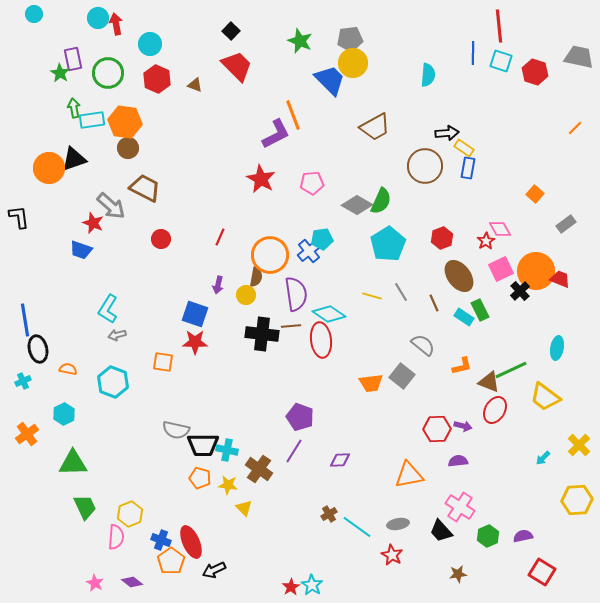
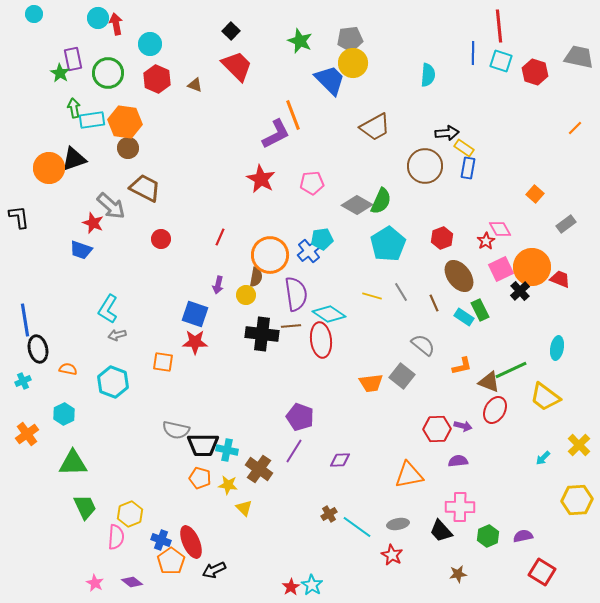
orange circle at (536, 271): moved 4 px left, 4 px up
pink cross at (460, 507): rotated 32 degrees counterclockwise
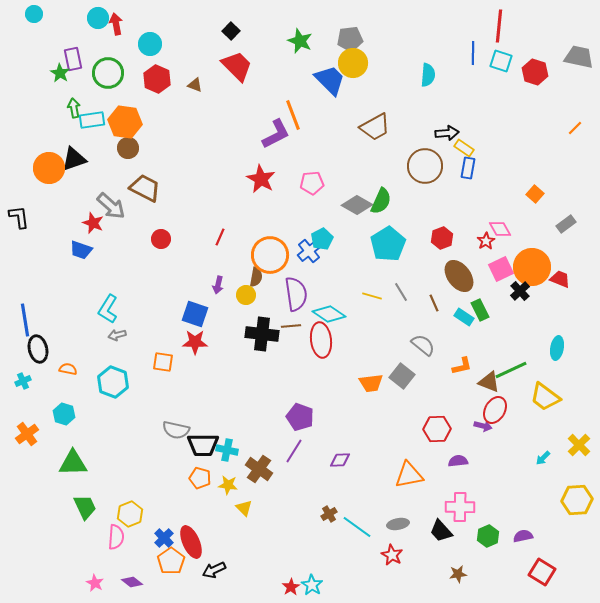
red line at (499, 26): rotated 12 degrees clockwise
cyan pentagon at (322, 239): rotated 20 degrees counterclockwise
cyan hexagon at (64, 414): rotated 15 degrees counterclockwise
purple arrow at (463, 426): moved 20 px right
blue cross at (161, 540): moved 3 px right, 2 px up; rotated 24 degrees clockwise
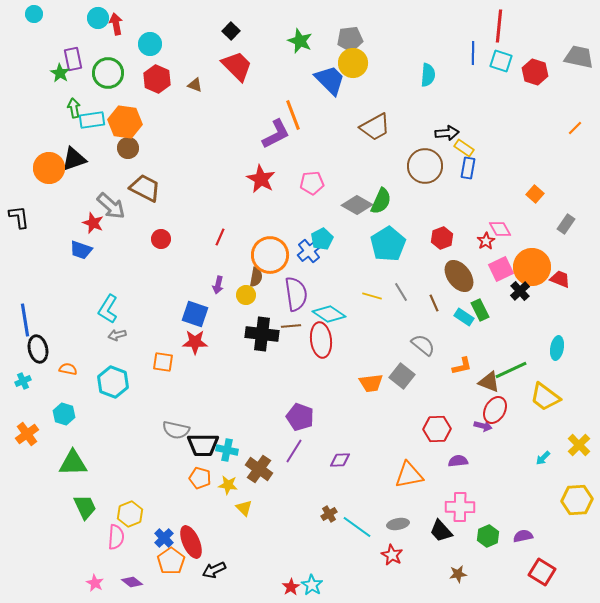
gray rectangle at (566, 224): rotated 18 degrees counterclockwise
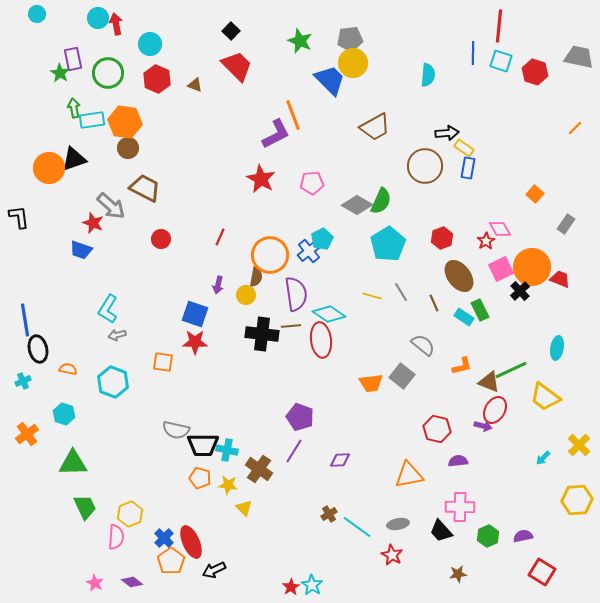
cyan circle at (34, 14): moved 3 px right
red hexagon at (437, 429): rotated 16 degrees clockwise
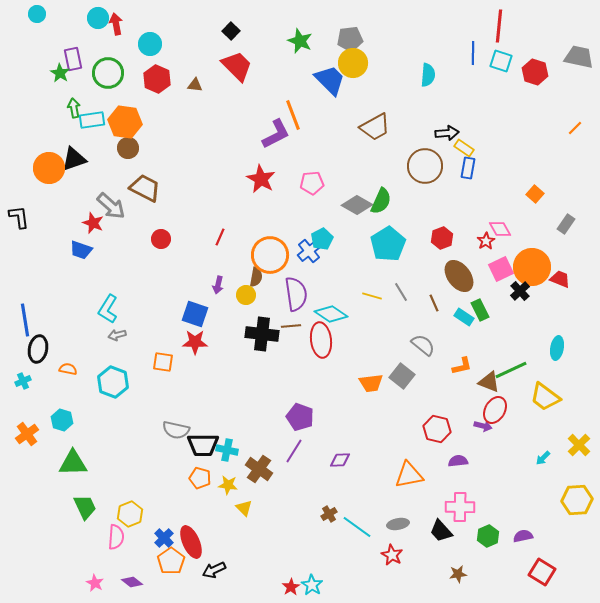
brown triangle at (195, 85): rotated 14 degrees counterclockwise
cyan diamond at (329, 314): moved 2 px right
black ellipse at (38, 349): rotated 24 degrees clockwise
cyan hexagon at (64, 414): moved 2 px left, 6 px down
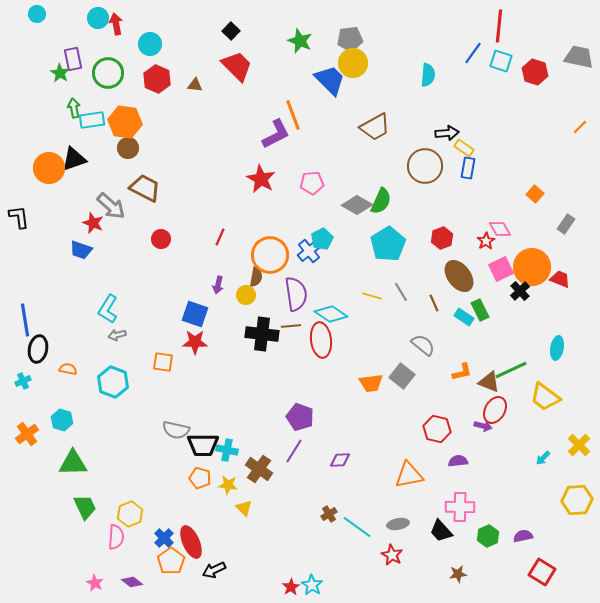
blue line at (473, 53): rotated 35 degrees clockwise
orange line at (575, 128): moved 5 px right, 1 px up
orange L-shape at (462, 366): moved 6 px down
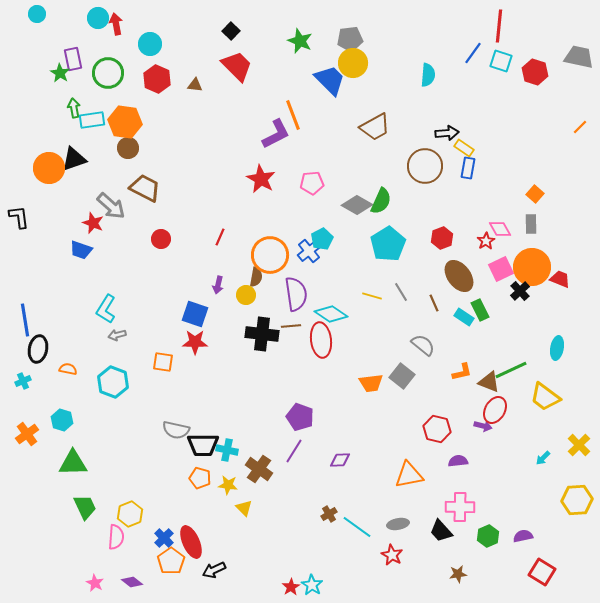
gray rectangle at (566, 224): moved 35 px left; rotated 36 degrees counterclockwise
cyan L-shape at (108, 309): moved 2 px left
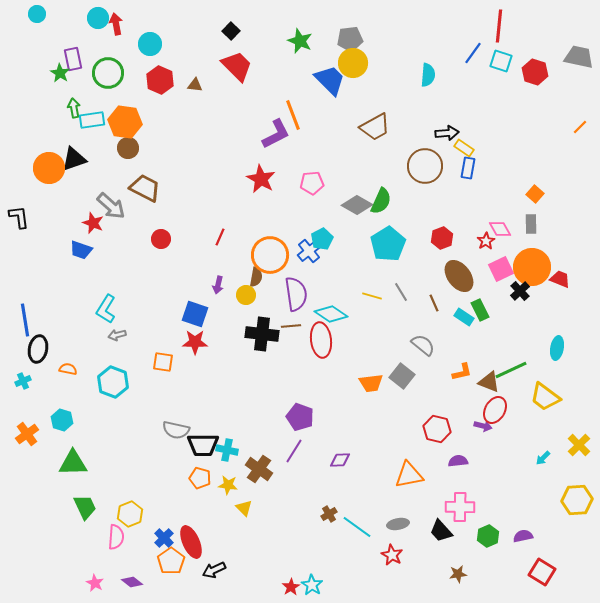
red hexagon at (157, 79): moved 3 px right, 1 px down
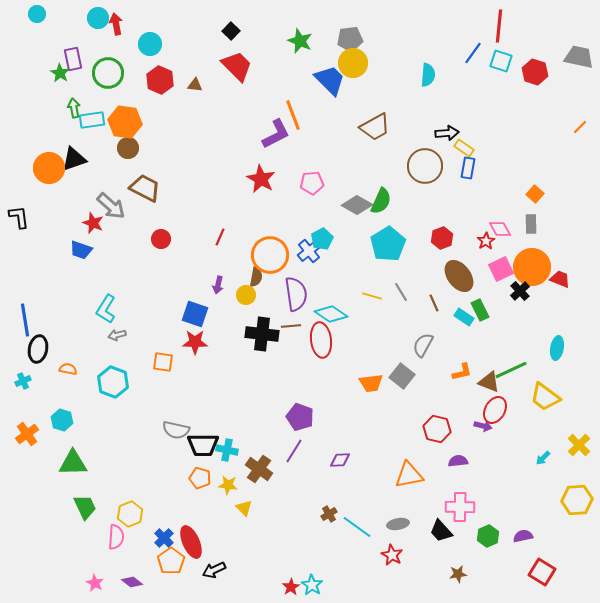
gray semicircle at (423, 345): rotated 100 degrees counterclockwise
